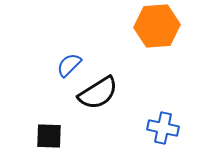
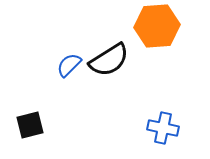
black semicircle: moved 11 px right, 33 px up
black square: moved 19 px left, 11 px up; rotated 16 degrees counterclockwise
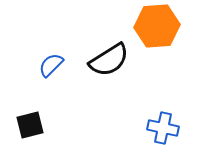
blue semicircle: moved 18 px left
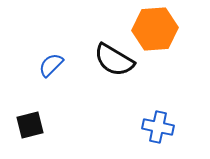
orange hexagon: moved 2 px left, 3 px down
black semicircle: moved 5 px right; rotated 63 degrees clockwise
blue cross: moved 5 px left, 1 px up
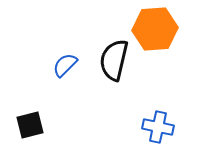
black semicircle: rotated 72 degrees clockwise
blue semicircle: moved 14 px right
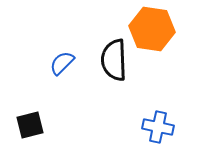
orange hexagon: moved 3 px left; rotated 12 degrees clockwise
black semicircle: rotated 15 degrees counterclockwise
blue semicircle: moved 3 px left, 2 px up
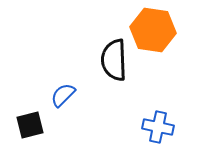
orange hexagon: moved 1 px right, 1 px down
blue semicircle: moved 1 px right, 32 px down
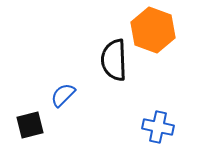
orange hexagon: rotated 12 degrees clockwise
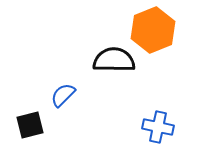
orange hexagon: rotated 18 degrees clockwise
black semicircle: rotated 93 degrees clockwise
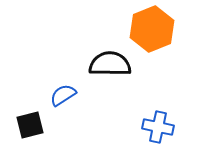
orange hexagon: moved 1 px left, 1 px up
black semicircle: moved 4 px left, 4 px down
blue semicircle: rotated 12 degrees clockwise
